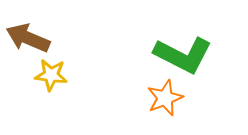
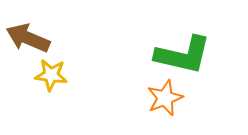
green L-shape: rotated 14 degrees counterclockwise
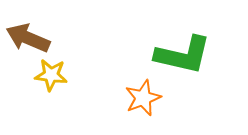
orange star: moved 22 px left
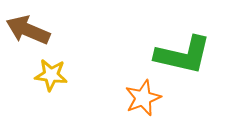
brown arrow: moved 8 px up
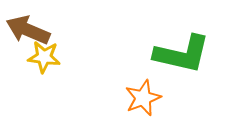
green L-shape: moved 1 px left, 1 px up
yellow star: moved 7 px left, 18 px up
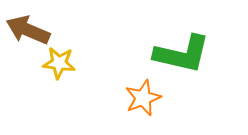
yellow star: moved 15 px right, 6 px down
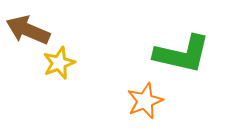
yellow star: rotated 28 degrees counterclockwise
orange star: moved 2 px right, 3 px down
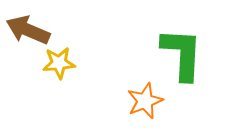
green L-shape: rotated 100 degrees counterclockwise
yellow star: rotated 16 degrees clockwise
